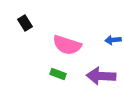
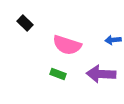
black rectangle: rotated 14 degrees counterclockwise
purple arrow: moved 2 px up
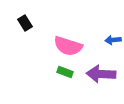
black rectangle: rotated 14 degrees clockwise
pink semicircle: moved 1 px right, 1 px down
green rectangle: moved 7 px right, 2 px up
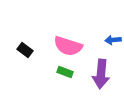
black rectangle: moved 27 px down; rotated 21 degrees counterclockwise
purple arrow: rotated 88 degrees counterclockwise
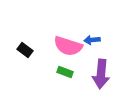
blue arrow: moved 21 px left
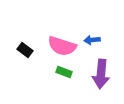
pink semicircle: moved 6 px left
green rectangle: moved 1 px left
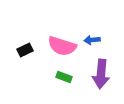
black rectangle: rotated 63 degrees counterclockwise
green rectangle: moved 5 px down
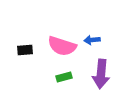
black rectangle: rotated 21 degrees clockwise
green rectangle: rotated 35 degrees counterclockwise
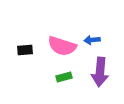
purple arrow: moved 1 px left, 2 px up
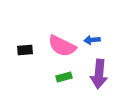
pink semicircle: rotated 8 degrees clockwise
purple arrow: moved 1 px left, 2 px down
